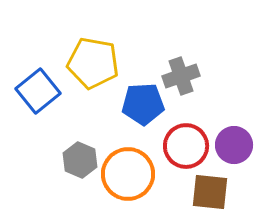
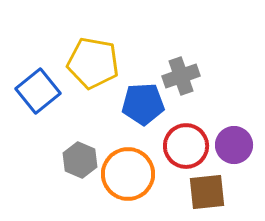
brown square: moved 3 px left; rotated 12 degrees counterclockwise
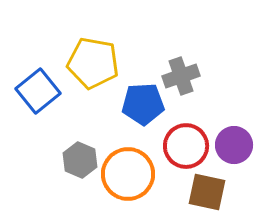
brown square: rotated 18 degrees clockwise
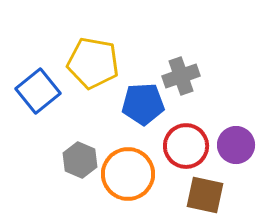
purple circle: moved 2 px right
brown square: moved 2 px left, 3 px down
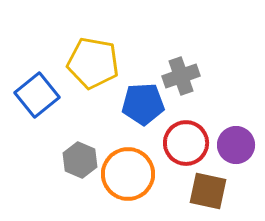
blue square: moved 1 px left, 4 px down
red circle: moved 3 px up
brown square: moved 3 px right, 4 px up
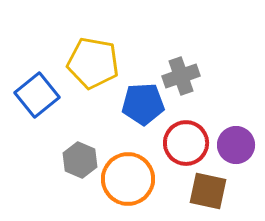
orange circle: moved 5 px down
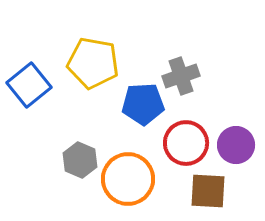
blue square: moved 8 px left, 10 px up
brown square: rotated 9 degrees counterclockwise
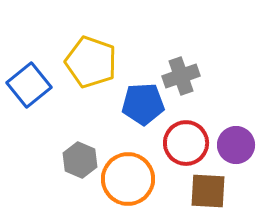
yellow pentagon: moved 2 px left, 1 px up; rotated 9 degrees clockwise
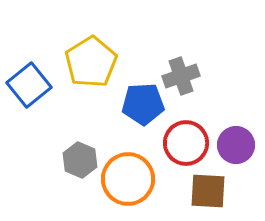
yellow pentagon: rotated 21 degrees clockwise
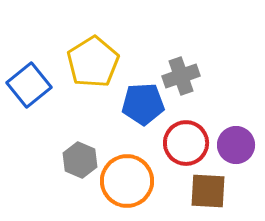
yellow pentagon: moved 2 px right
orange circle: moved 1 px left, 2 px down
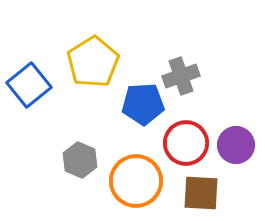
orange circle: moved 9 px right
brown square: moved 7 px left, 2 px down
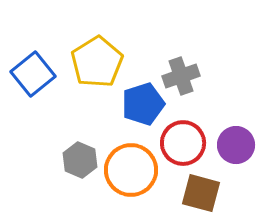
yellow pentagon: moved 4 px right
blue square: moved 4 px right, 11 px up
blue pentagon: rotated 15 degrees counterclockwise
red circle: moved 3 px left
orange circle: moved 5 px left, 11 px up
brown square: rotated 12 degrees clockwise
